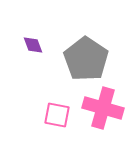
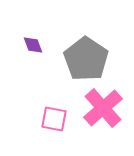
pink cross: rotated 33 degrees clockwise
pink square: moved 3 px left, 4 px down
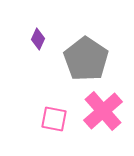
purple diamond: moved 5 px right, 6 px up; rotated 45 degrees clockwise
pink cross: moved 3 px down
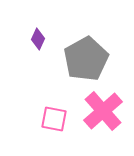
gray pentagon: rotated 9 degrees clockwise
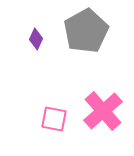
purple diamond: moved 2 px left
gray pentagon: moved 28 px up
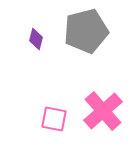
gray pentagon: rotated 15 degrees clockwise
purple diamond: rotated 10 degrees counterclockwise
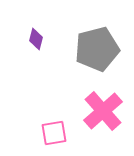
gray pentagon: moved 11 px right, 18 px down
pink square: moved 14 px down; rotated 20 degrees counterclockwise
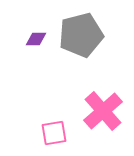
purple diamond: rotated 75 degrees clockwise
gray pentagon: moved 16 px left, 14 px up
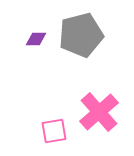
pink cross: moved 4 px left, 1 px down
pink square: moved 2 px up
